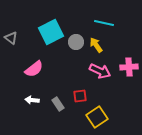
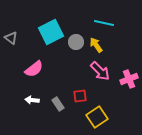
pink cross: moved 12 px down; rotated 18 degrees counterclockwise
pink arrow: rotated 20 degrees clockwise
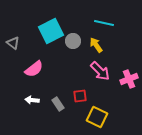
cyan square: moved 1 px up
gray triangle: moved 2 px right, 5 px down
gray circle: moved 3 px left, 1 px up
yellow square: rotated 30 degrees counterclockwise
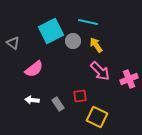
cyan line: moved 16 px left, 1 px up
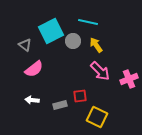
gray triangle: moved 12 px right, 2 px down
gray rectangle: moved 2 px right, 1 px down; rotated 72 degrees counterclockwise
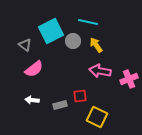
pink arrow: rotated 145 degrees clockwise
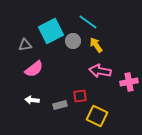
cyan line: rotated 24 degrees clockwise
gray triangle: rotated 48 degrees counterclockwise
pink cross: moved 3 px down; rotated 12 degrees clockwise
yellow square: moved 1 px up
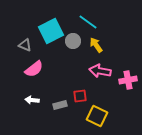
gray triangle: rotated 32 degrees clockwise
pink cross: moved 1 px left, 2 px up
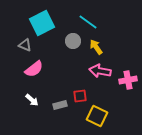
cyan square: moved 9 px left, 8 px up
yellow arrow: moved 2 px down
white arrow: rotated 144 degrees counterclockwise
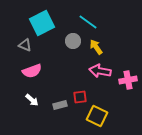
pink semicircle: moved 2 px left, 2 px down; rotated 18 degrees clockwise
red square: moved 1 px down
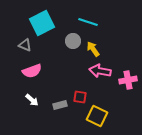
cyan line: rotated 18 degrees counterclockwise
yellow arrow: moved 3 px left, 2 px down
red square: rotated 16 degrees clockwise
